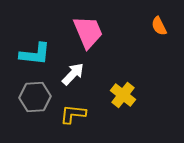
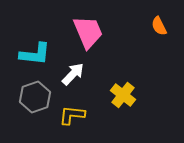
gray hexagon: rotated 16 degrees counterclockwise
yellow L-shape: moved 1 px left, 1 px down
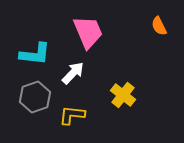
white arrow: moved 1 px up
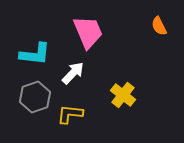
yellow L-shape: moved 2 px left, 1 px up
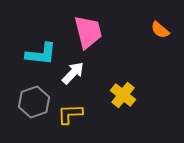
orange semicircle: moved 1 px right, 4 px down; rotated 24 degrees counterclockwise
pink trapezoid: rotated 9 degrees clockwise
cyan L-shape: moved 6 px right
gray hexagon: moved 1 px left, 5 px down
yellow L-shape: rotated 8 degrees counterclockwise
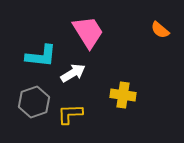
pink trapezoid: rotated 18 degrees counterclockwise
cyan L-shape: moved 2 px down
white arrow: rotated 15 degrees clockwise
yellow cross: rotated 30 degrees counterclockwise
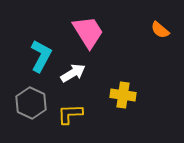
cyan L-shape: rotated 68 degrees counterclockwise
gray hexagon: moved 3 px left, 1 px down; rotated 16 degrees counterclockwise
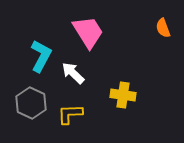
orange semicircle: moved 3 px right, 2 px up; rotated 30 degrees clockwise
white arrow: rotated 105 degrees counterclockwise
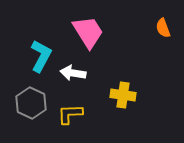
white arrow: rotated 35 degrees counterclockwise
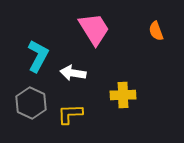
orange semicircle: moved 7 px left, 3 px down
pink trapezoid: moved 6 px right, 3 px up
cyan L-shape: moved 3 px left
yellow cross: rotated 10 degrees counterclockwise
